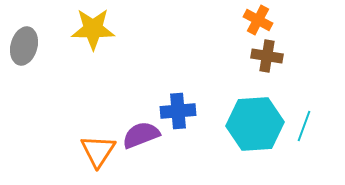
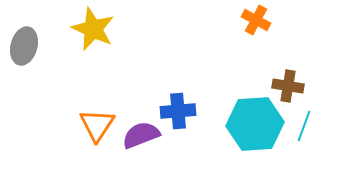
orange cross: moved 2 px left
yellow star: rotated 24 degrees clockwise
brown cross: moved 21 px right, 30 px down
orange triangle: moved 1 px left, 26 px up
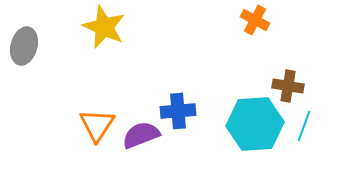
orange cross: moved 1 px left
yellow star: moved 11 px right, 2 px up
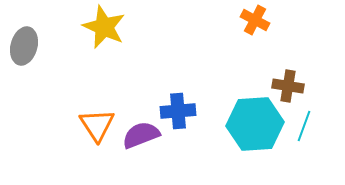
orange triangle: rotated 6 degrees counterclockwise
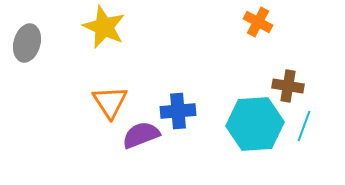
orange cross: moved 3 px right, 2 px down
gray ellipse: moved 3 px right, 3 px up
orange triangle: moved 13 px right, 23 px up
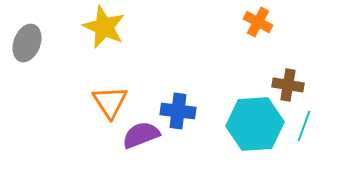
gray ellipse: rotated 6 degrees clockwise
brown cross: moved 1 px up
blue cross: rotated 12 degrees clockwise
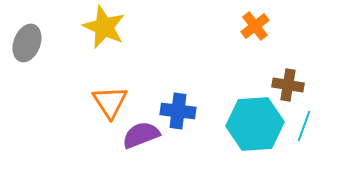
orange cross: moved 3 px left, 4 px down; rotated 24 degrees clockwise
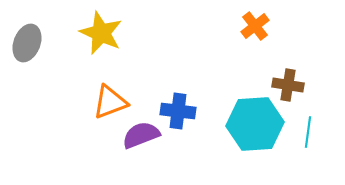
yellow star: moved 3 px left, 6 px down
orange triangle: rotated 42 degrees clockwise
cyan line: moved 4 px right, 6 px down; rotated 12 degrees counterclockwise
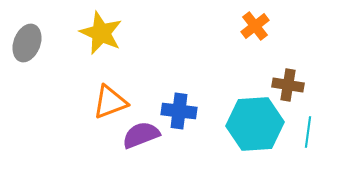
blue cross: moved 1 px right
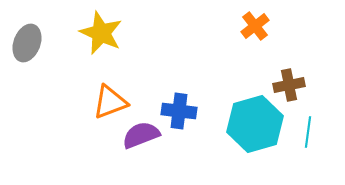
brown cross: moved 1 px right; rotated 20 degrees counterclockwise
cyan hexagon: rotated 12 degrees counterclockwise
